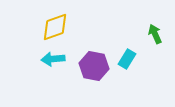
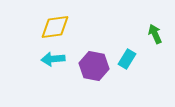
yellow diamond: rotated 12 degrees clockwise
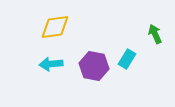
cyan arrow: moved 2 px left, 5 px down
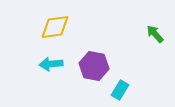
green arrow: rotated 18 degrees counterclockwise
cyan rectangle: moved 7 px left, 31 px down
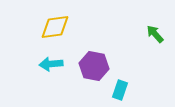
cyan rectangle: rotated 12 degrees counterclockwise
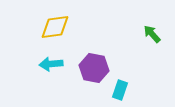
green arrow: moved 3 px left
purple hexagon: moved 2 px down
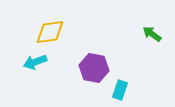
yellow diamond: moved 5 px left, 5 px down
green arrow: rotated 12 degrees counterclockwise
cyan arrow: moved 16 px left, 2 px up; rotated 15 degrees counterclockwise
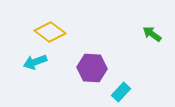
yellow diamond: rotated 44 degrees clockwise
purple hexagon: moved 2 px left; rotated 8 degrees counterclockwise
cyan rectangle: moved 1 px right, 2 px down; rotated 24 degrees clockwise
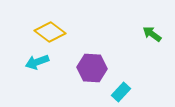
cyan arrow: moved 2 px right
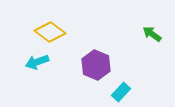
purple hexagon: moved 4 px right, 3 px up; rotated 20 degrees clockwise
